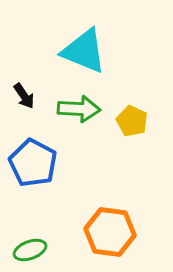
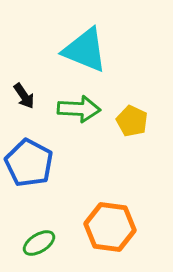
cyan triangle: moved 1 px right, 1 px up
blue pentagon: moved 4 px left
orange hexagon: moved 5 px up
green ellipse: moved 9 px right, 7 px up; rotated 12 degrees counterclockwise
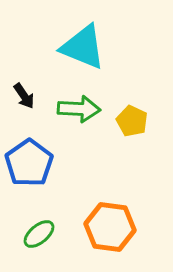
cyan triangle: moved 2 px left, 3 px up
blue pentagon: rotated 9 degrees clockwise
green ellipse: moved 9 px up; rotated 8 degrees counterclockwise
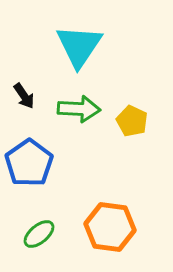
cyan triangle: moved 4 px left, 1 px up; rotated 42 degrees clockwise
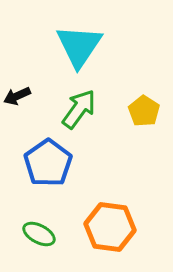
black arrow: moved 7 px left; rotated 100 degrees clockwise
green arrow: rotated 57 degrees counterclockwise
yellow pentagon: moved 12 px right, 10 px up; rotated 8 degrees clockwise
blue pentagon: moved 19 px right
green ellipse: rotated 68 degrees clockwise
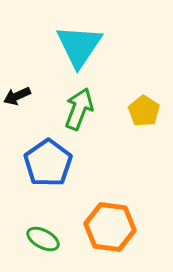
green arrow: rotated 15 degrees counterclockwise
green ellipse: moved 4 px right, 5 px down
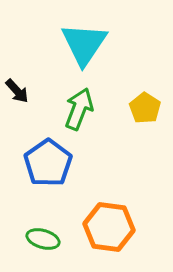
cyan triangle: moved 5 px right, 2 px up
black arrow: moved 5 px up; rotated 108 degrees counterclockwise
yellow pentagon: moved 1 px right, 3 px up
orange hexagon: moved 1 px left
green ellipse: rotated 12 degrees counterclockwise
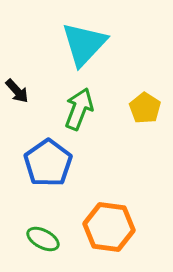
cyan triangle: rotated 9 degrees clockwise
green ellipse: rotated 12 degrees clockwise
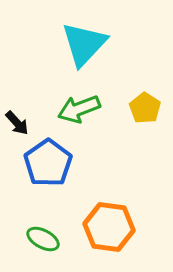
black arrow: moved 32 px down
green arrow: rotated 132 degrees counterclockwise
